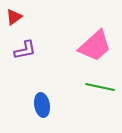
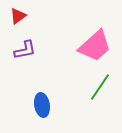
red triangle: moved 4 px right, 1 px up
green line: rotated 68 degrees counterclockwise
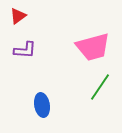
pink trapezoid: moved 2 px left, 1 px down; rotated 27 degrees clockwise
purple L-shape: rotated 15 degrees clockwise
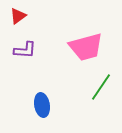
pink trapezoid: moved 7 px left
green line: moved 1 px right
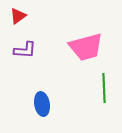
green line: moved 3 px right, 1 px down; rotated 36 degrees counterclockwise
blue ellipse: moved 1 px up
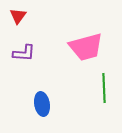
red triangle: rotated 18 degrees counterclockwise
purple L-shape: moved 1 px left, 3 px down
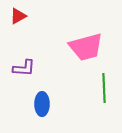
red triangle: rotated 24 degrees clockwise
purple L-shape: moved 15 px down
blue ellipse: rotated 10 degrees clockwise
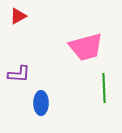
purple L-shape: moved 5 px left, 6 px down
blue ellipse: moved 1 px left, 1 px up
